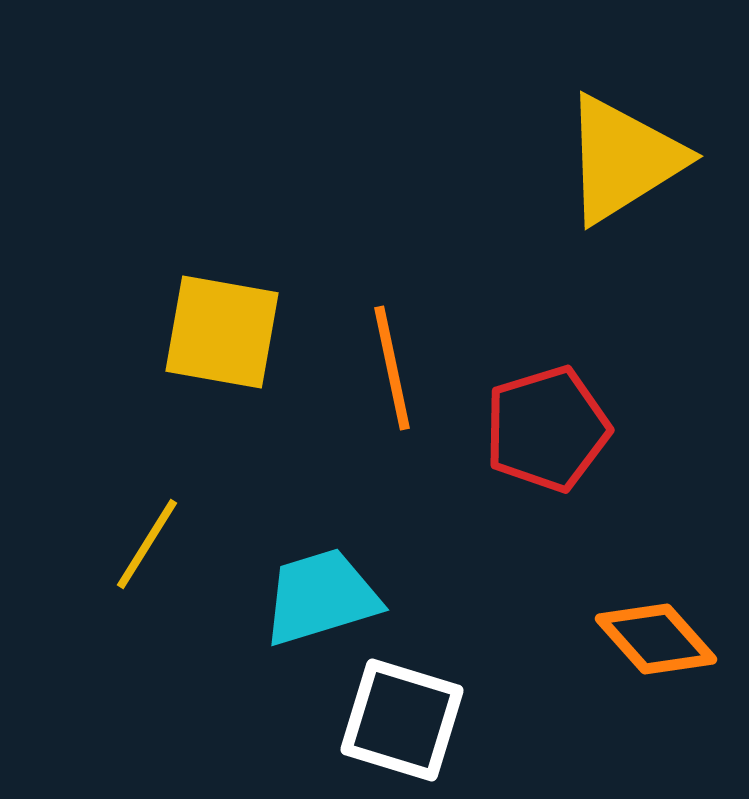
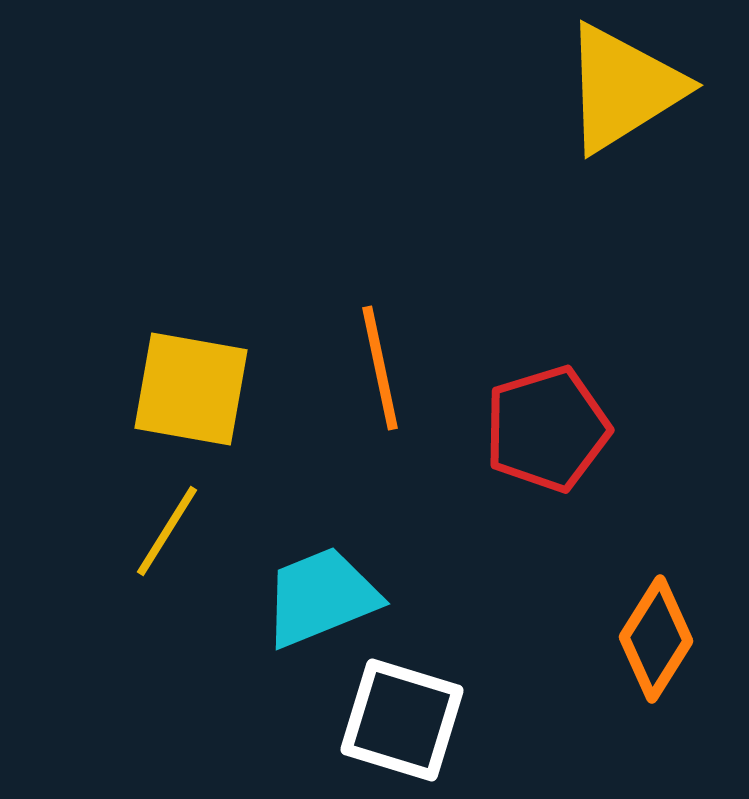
yellow triangle: moved 71 px up
yellow square: moved 31 px left, 57 px down
orange line: moved 12 px left
yellow line: moved 20 px right, 13 px up
cyan trapezoid: rotated 5 degrees counterclockwise
orange diamond: rotated 74 degrees clockwise
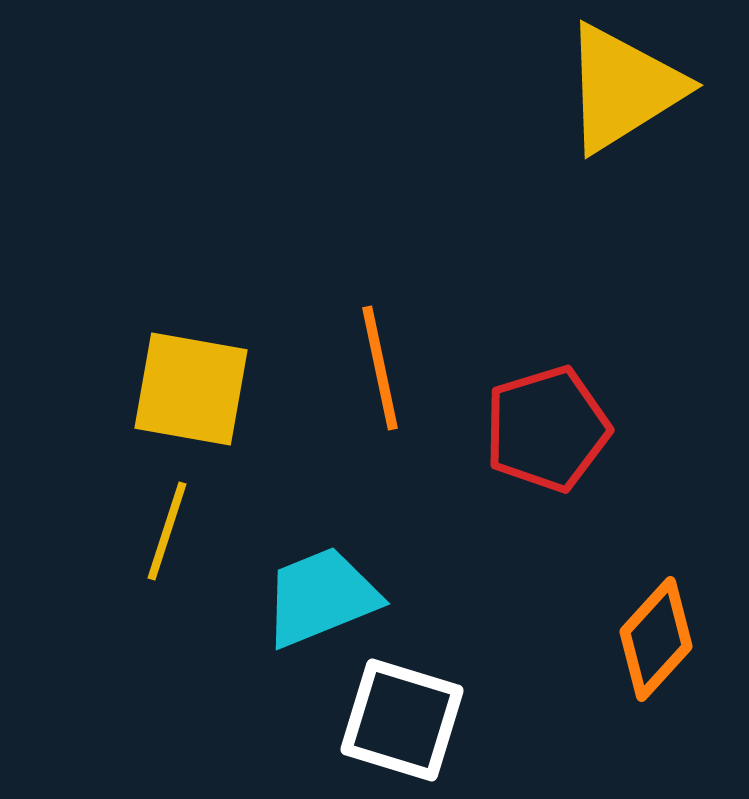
yellow line: rotated 14 degrees counterclockwise
orange diamond: rotated 10 degrees clockwise
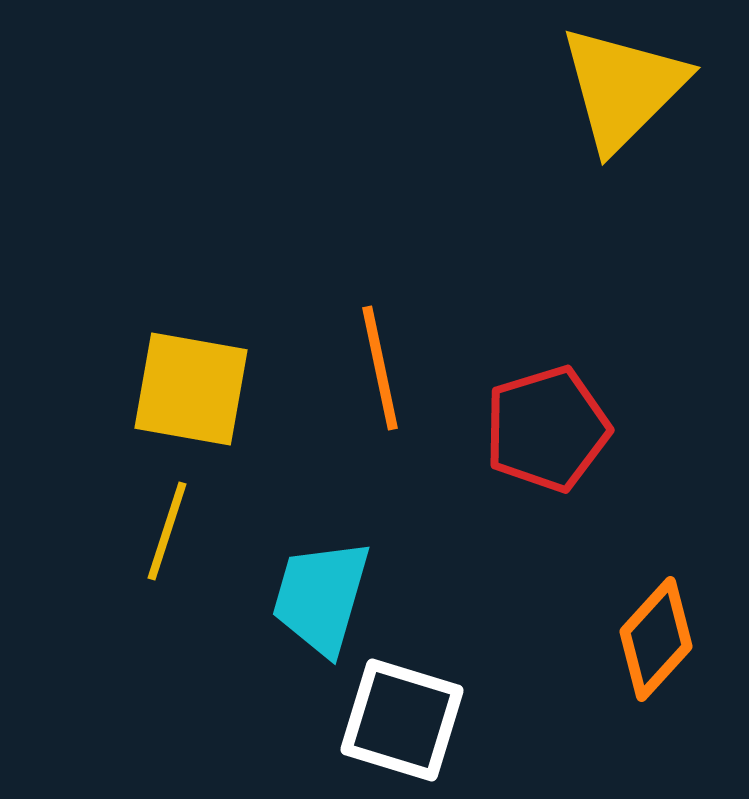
yellow triangle: rotated 13 degrees counterclockwise
cyan trapezoid: rotated 52 degrees counterclockwise
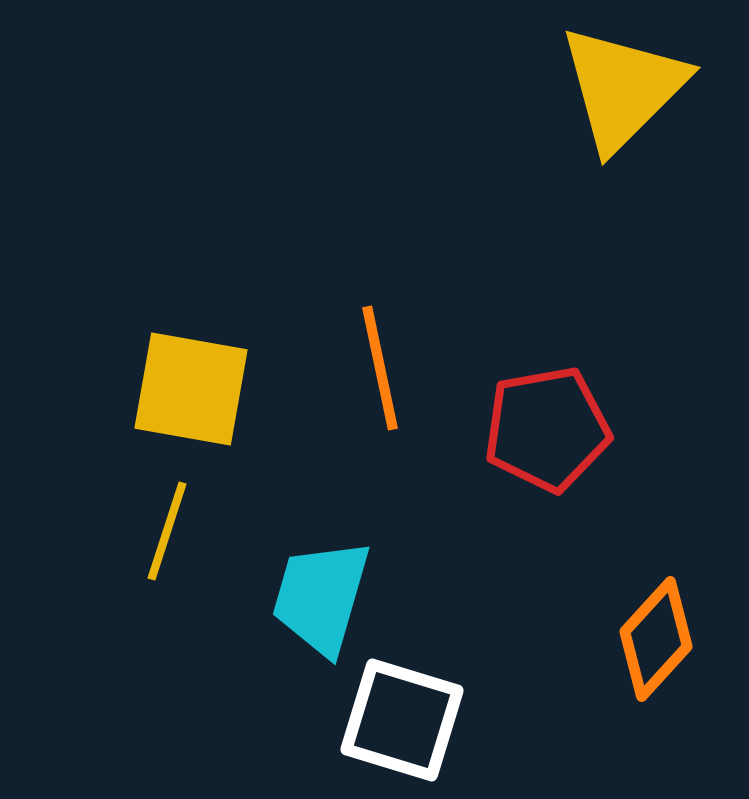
red pentagon: rotated 7 degrees clockwise
